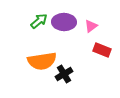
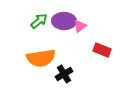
purple ellipse: moved 1 px up
pink triangle: moved 11 px left
orange semicircle: moved 1 px left, 3 px up
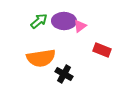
black cross: rotated 30 degrees counterclockwise
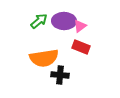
red rectangle: moved 21 px left, 3 px up
orange semicircle: moved 3 px right
black cross: moved 4 px left, 1 px down; rotated 24 degrees counterclockwise
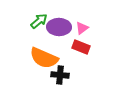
purple ellipse: moved 5 px left, 6 px down
pink triangle: moved 2 px right, 2 px down
orange semicircle: rotated 32 degrees clockwise
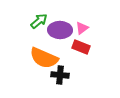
purple ellipse: moved 1 px right, 3 px down
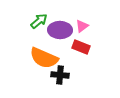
pink triangle: moved 2 px up
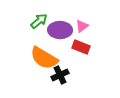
orange semicircle: rotated 8 degrees clockwise
black cross: rotated 30 degrees counterclockwise
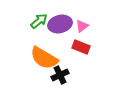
purple ellipse: moved 6 px up; rotated 15 degrees counterclockwise
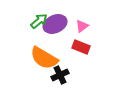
purple ellipse: moved 5 px left; rotated 10 degrees counterclockwise
